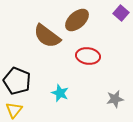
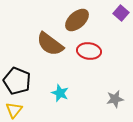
brown semicircle: moved 3 px right, 8 px down
red ellipse: moved 1 px right, 5 px up
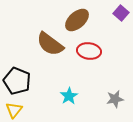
cyan star: moved 9 px right, 3 px down; rotated 18 degrees clockwise
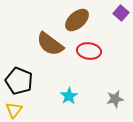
black pentagon: moved 2 px right
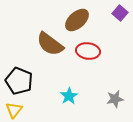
purple square: moved 1 px left
red ellipse: moved 1 px left
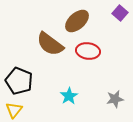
brown ellipse: moved 1 px down
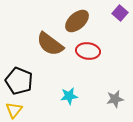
cyan star: rotated 24 degrees clockwise
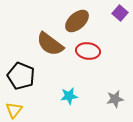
black pentagon: moved 2 px right, 5 px up
